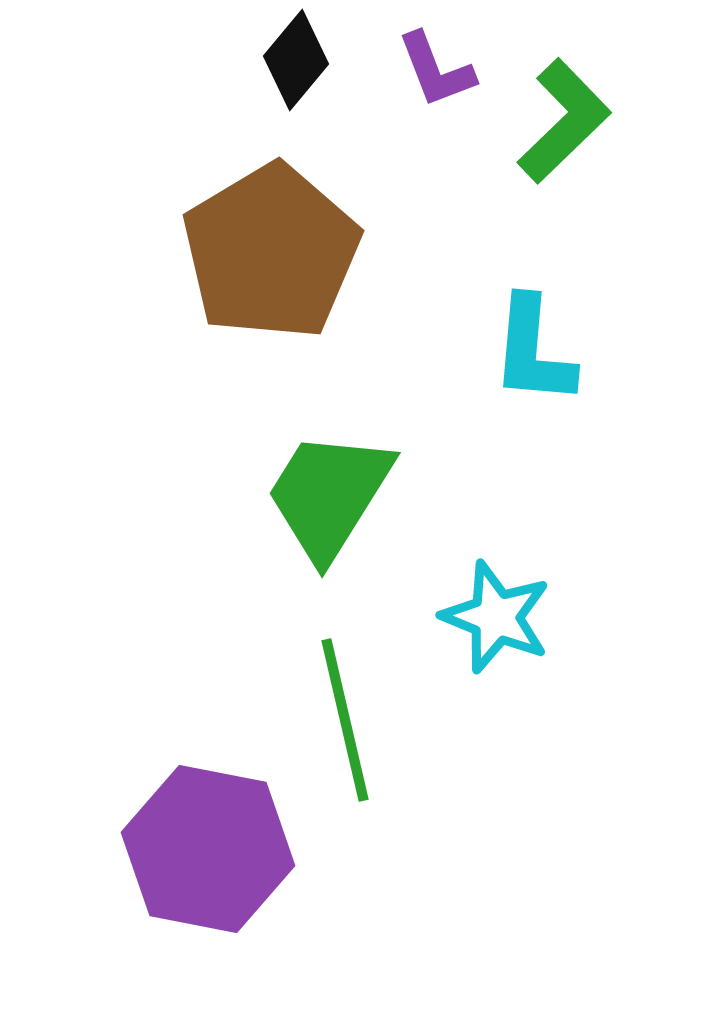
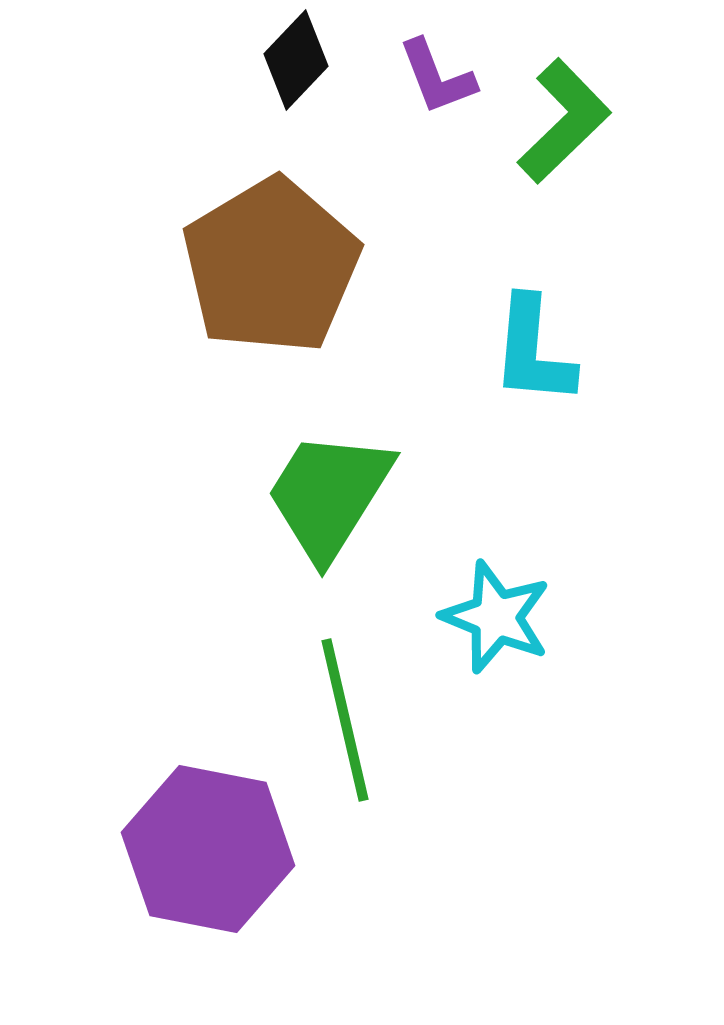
black diamond: rotated 4 degrees clockwise
purple L-shape: moved 1 px right, 7 px down
brown pentagon: moved 14 px down
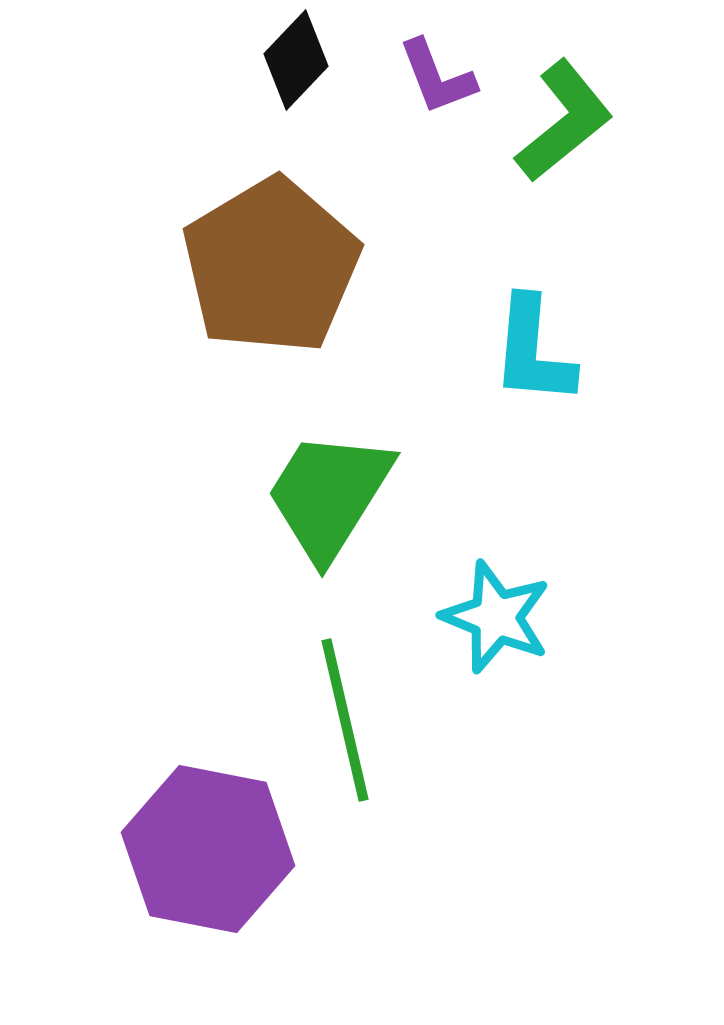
green L-shape: rotated 5 degrees clockwise
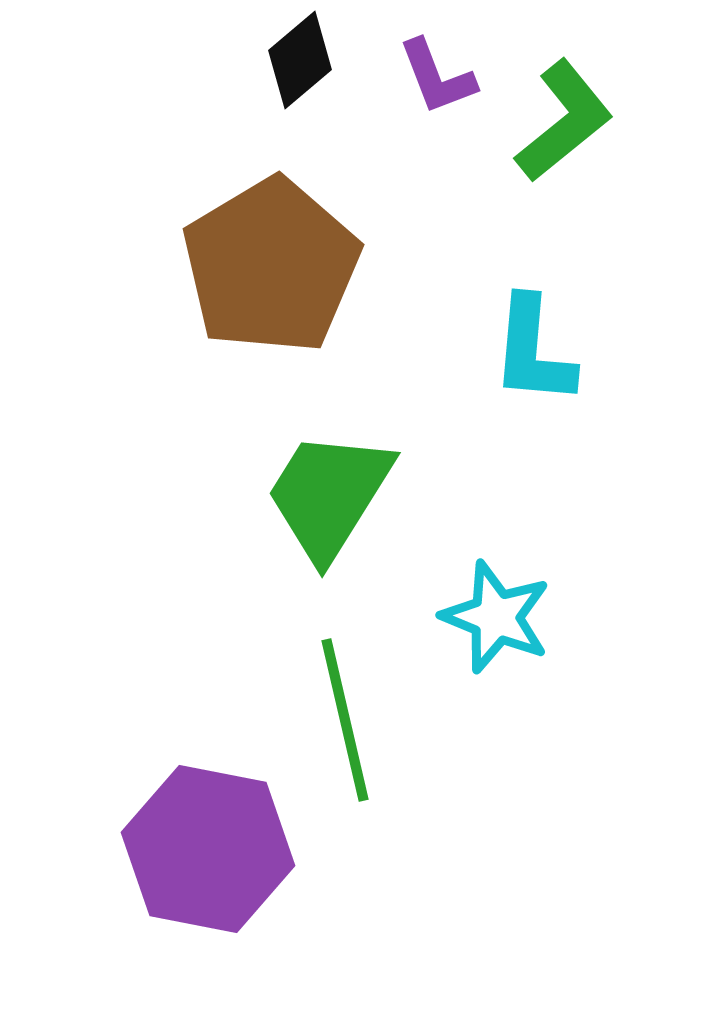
black diamond: moved 4 px right; rotated 6 degrees clockwise
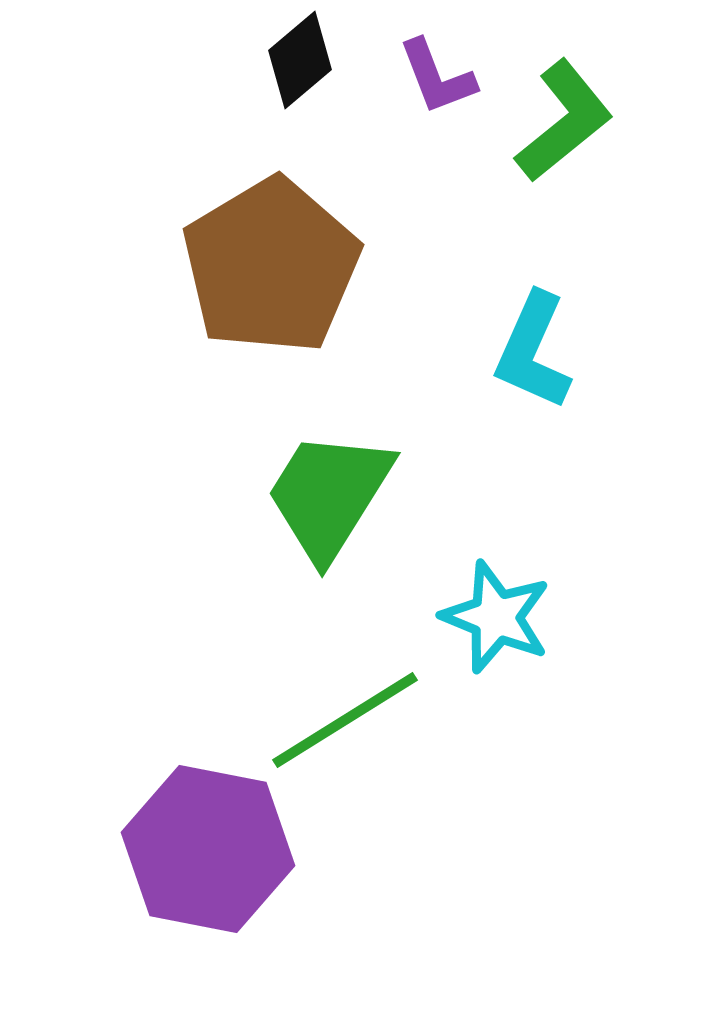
cyan L-shape: rotated 19 degrees clockwise
green line: rotated 71 degrees clockwise
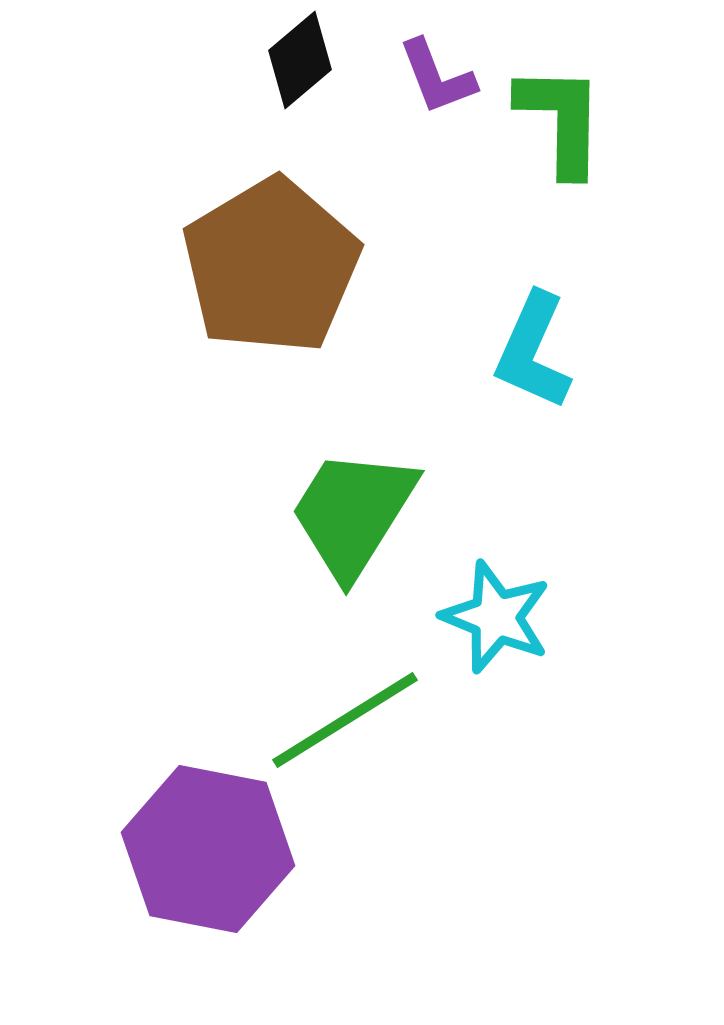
green L-shape: moved 3 px left, 1 px up; rotated 50 degrees counterclockwise
green trapezoid: moved 24 px right, 18 px down
